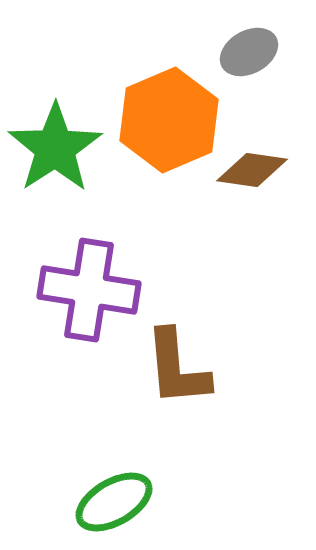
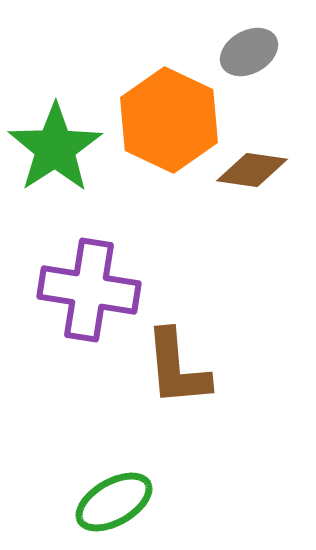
orange hexagon: rotated 12 degrees counterclockwise
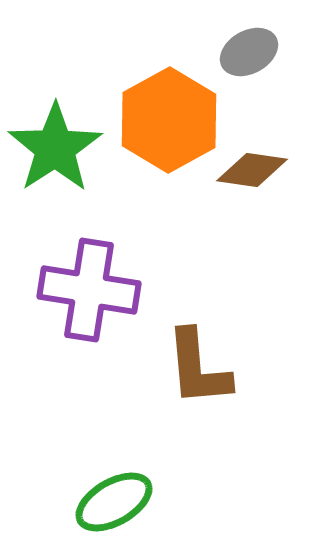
orange hexagon: rotated 6 degrees clockwise
brown L-shape: moved 21 px right
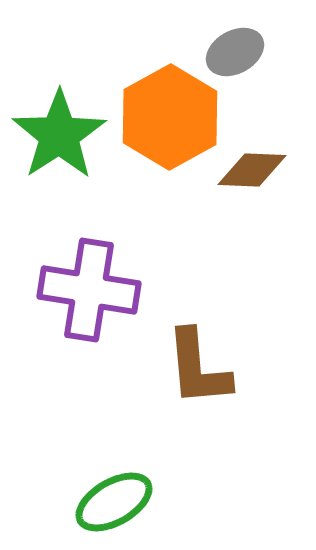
gray ellipse: moved 14 px left
orange hexagon: moved 1 px right, 3 px up
green star: moved 4 px right, 13 px up
brown diamond: rotated 6 degrees counterclockwise
